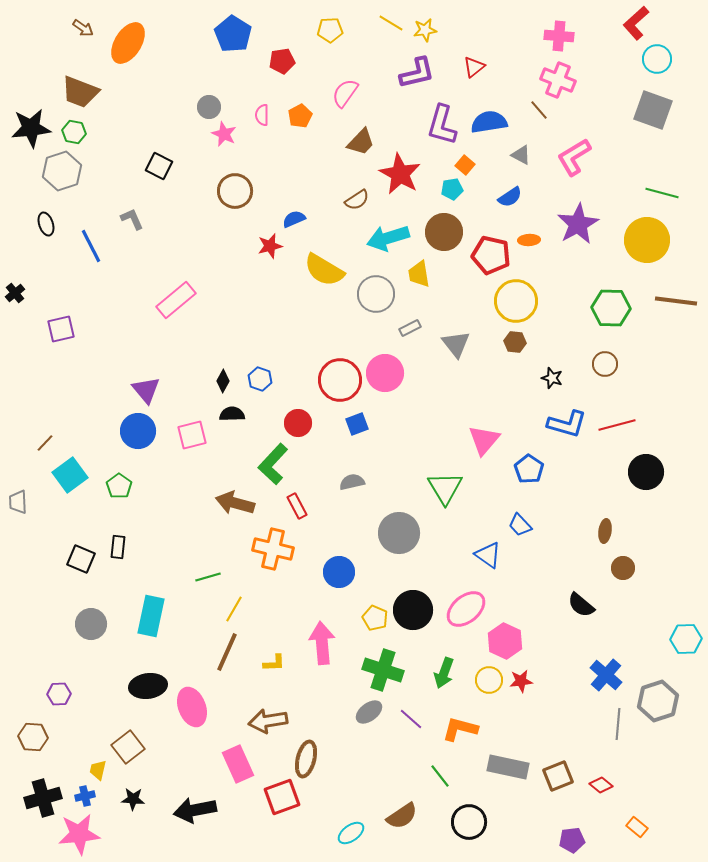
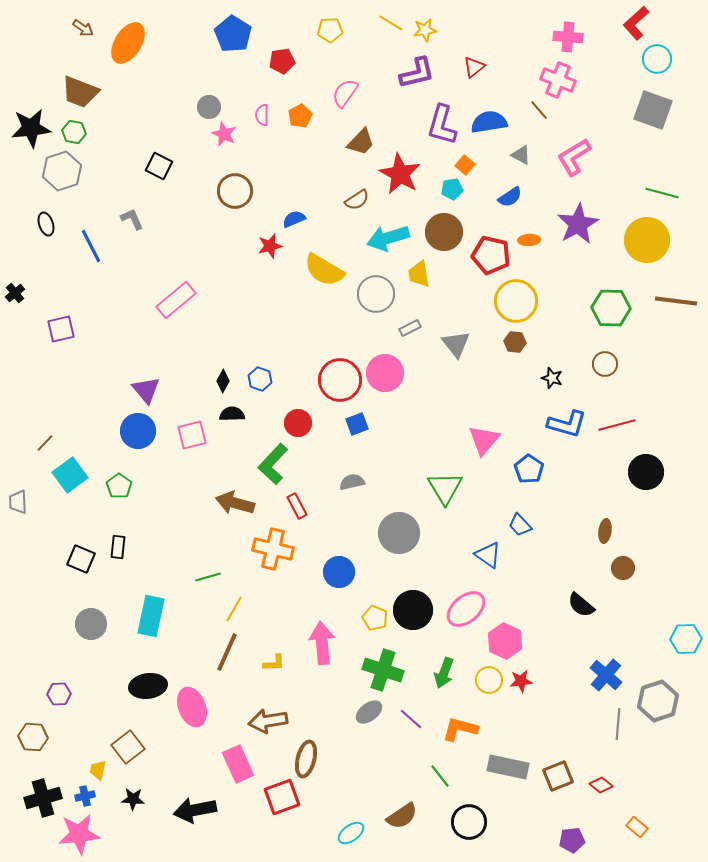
pink cross at (559, 36): moved 9 px right, 1 px down
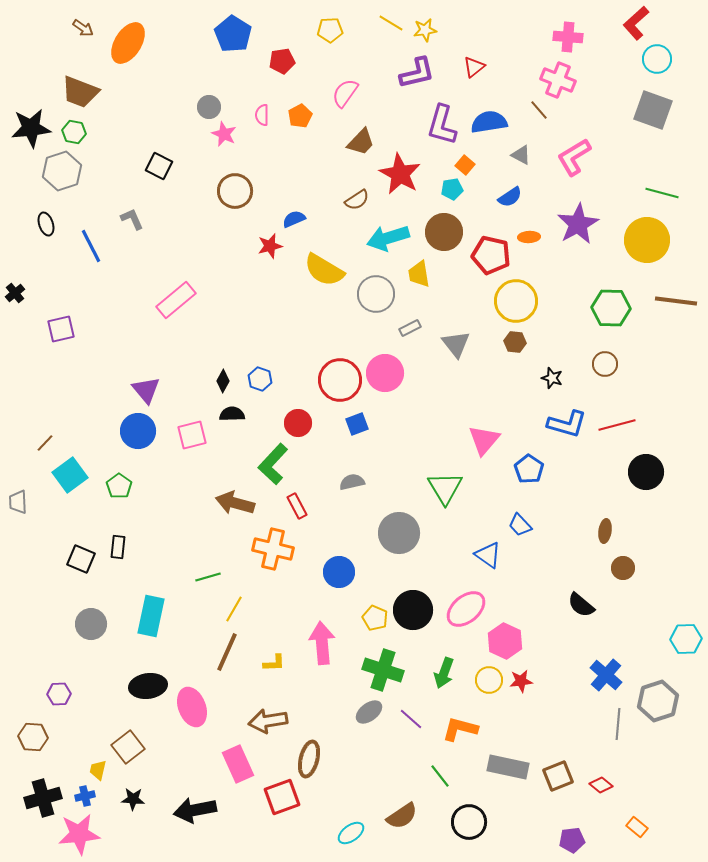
orange ellipse at (529, 240): moved 3 px up
brown ellipse at (306, 759): moved 3 px right
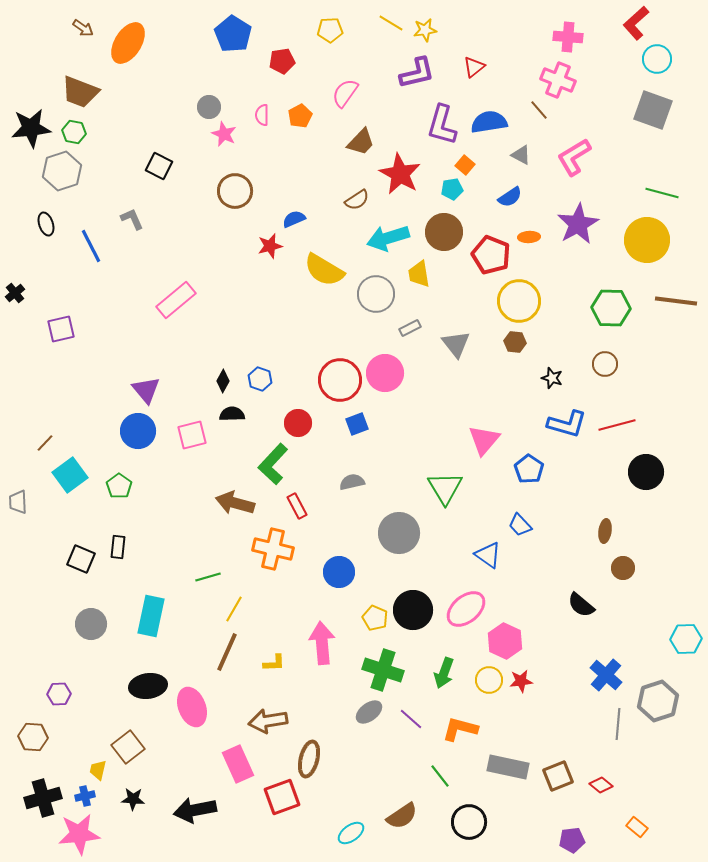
red pentagon at (491, 255): rotated 9 degrees clockwise
yellow circle at (516, 301): moved 3 px right
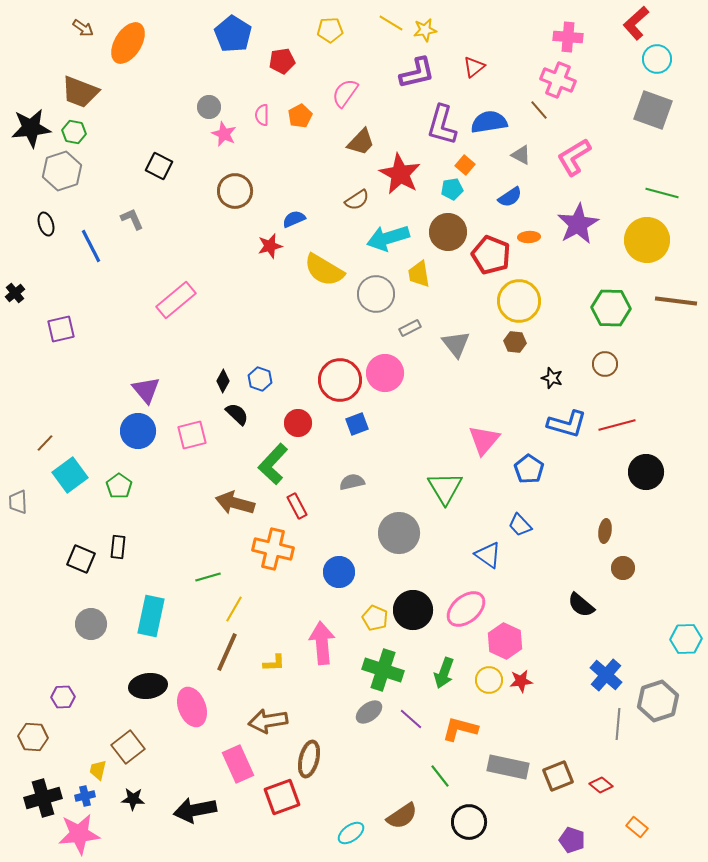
brown circle at (444, 232): moved 4 px right
black semicircle at (232, 414): moved 5 px right; rotated 45 degrees clockwise
purple hexagon at (59, 694): moved 4 px right, 3 px down
purple pentagon at (572, 840): rotated 25 degrees clockwise
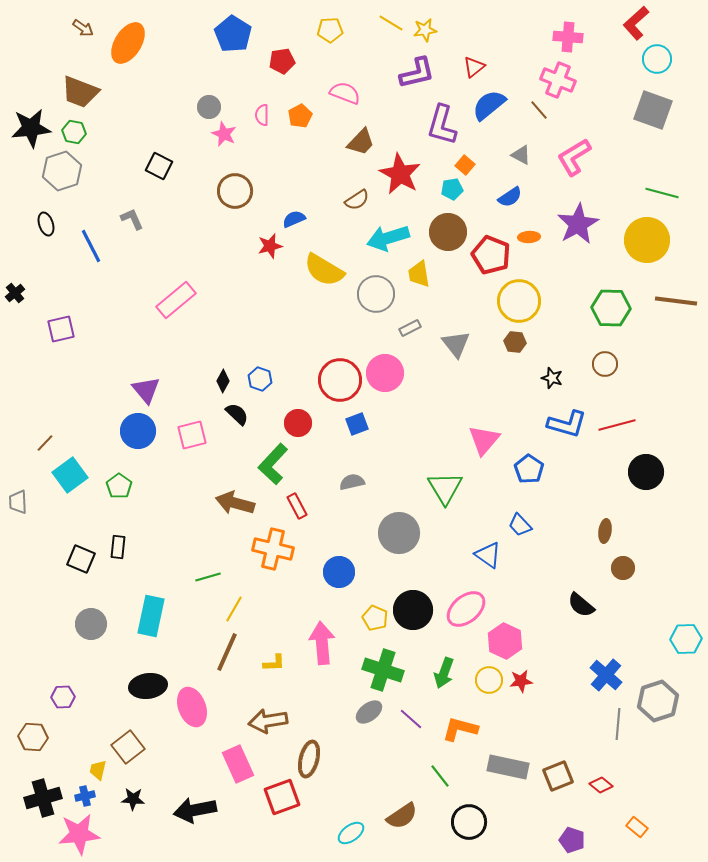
pink semicircle at (345, 93): rotated 76 degrees clockwise
blue semicircle at (489, 122): moved 17 px up; rotated 30 degrees counterclockwise
